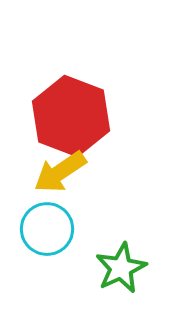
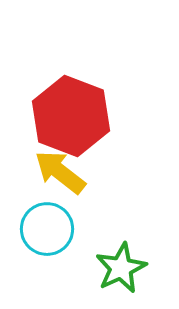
yellow arrow: rotated 72 degrees clockwise
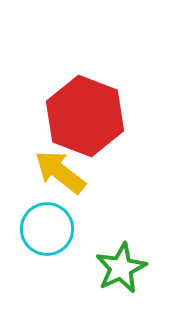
red hexagon: moved 14 px right
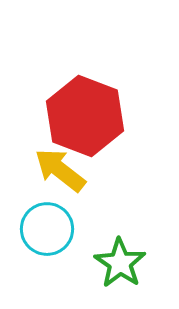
yellow arrow: moved 2 px up
green star: moved 1 px left, 5 px up; rotated 12 degrees counterclockwise
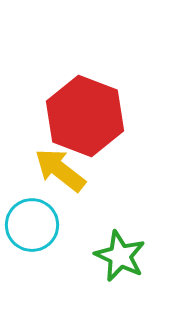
cyan circle: moved 15 px left, 4 px up
green star: moved 7 px up; rotated 9 degrees counterclockwise
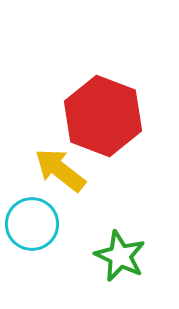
red hexagon: moved 18 px right
cyan circle: moved 1 px up
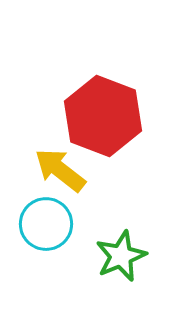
cyan circle: moved 14 px right
green star: moved 1 px right; rotated 24 degrees clockwise
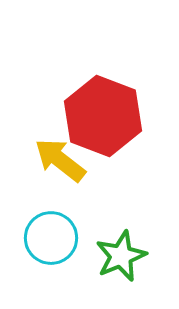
yellow arrow: moved 10 px up
cyan circle: moved 5 px right, 14 px down
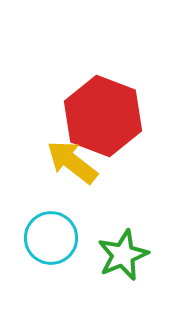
yellow arrow: moved 12 px right, 2 px down
green star: moved 2 px right, 1 px up
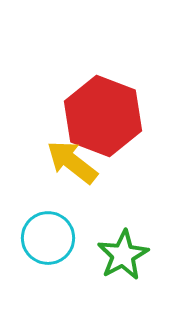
cyan circle: moved 3 px left
green star: rotated 6 degrees counterclockwise
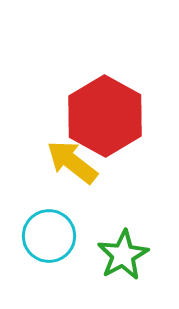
red hexagon: moved 2 px right; rotated 8 degrees clockwise
cyan circle: moved 1 px right, 2 px up
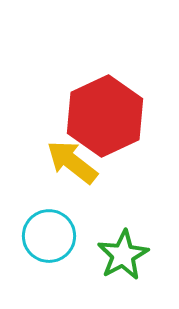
red hexagon: rotated 6 degrees clockwise
